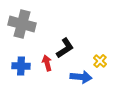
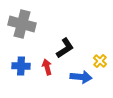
red arrow: moved 4 px down
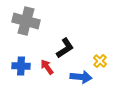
gray cross: moved 4 px right, 3 px up
red arrow: rotated 21 degrees counterclockwise
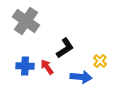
gray cross: rotated 20 degrees clockwise
blue cross: moved 4 px right
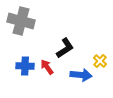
gray cross: moved 5 px left; rotated 20 degrees counterclockwise
blue arrow: moved 2 px up
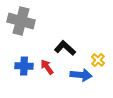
black L-shape: rotated 105 degrees counterclockwise
yellow cross: moved 2 px left, 1 px up
blue cross: moved 1 px left
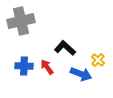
gray cross: rotated 28 degrees counterclockwise
blue arrow: moved 1 px up; rotated 15 degrees clockwise
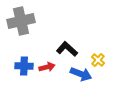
black L-shape: moved 2 px right, 1 px down
red arrow: rotated 112 degrees clockwise
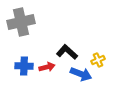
gray cross: moved 1 px down
black L-shape: moved 3 px down
yellow cross: rotated 24 degrees clockwise
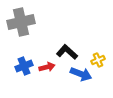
blue cross: rotated 24 degrees counterclockwise
